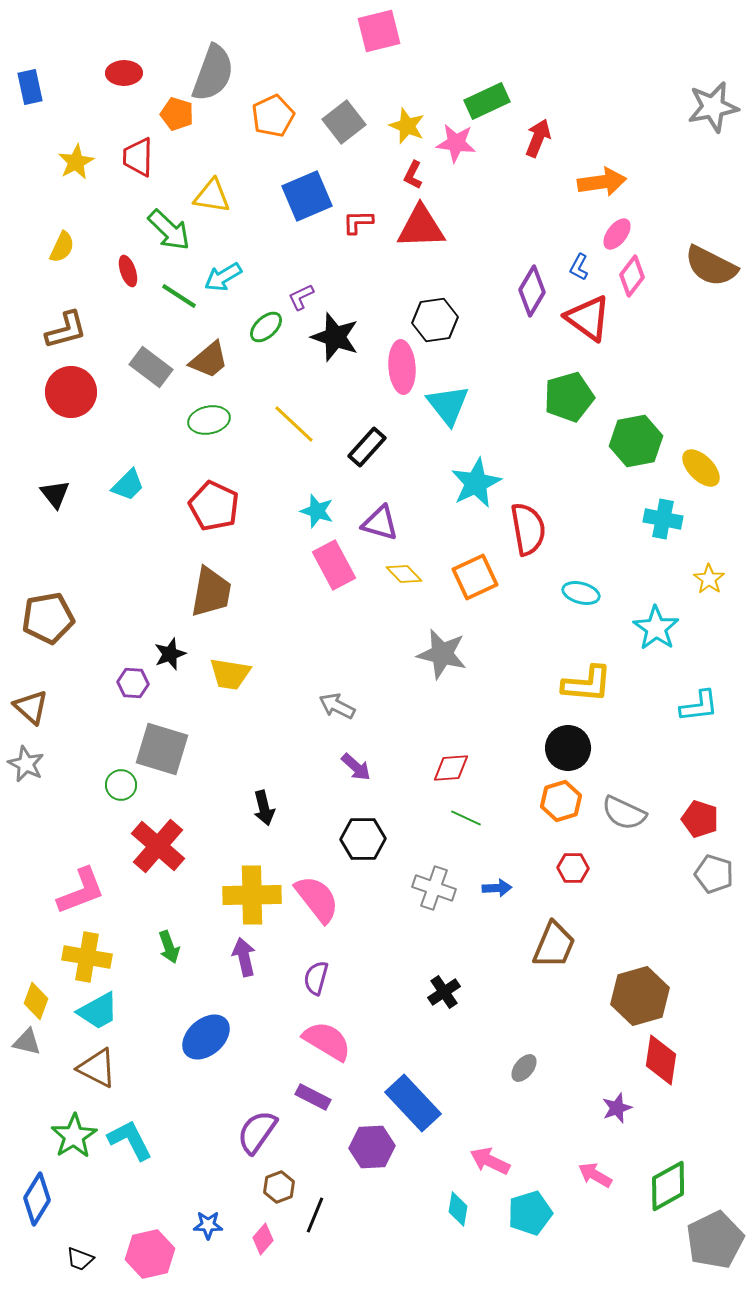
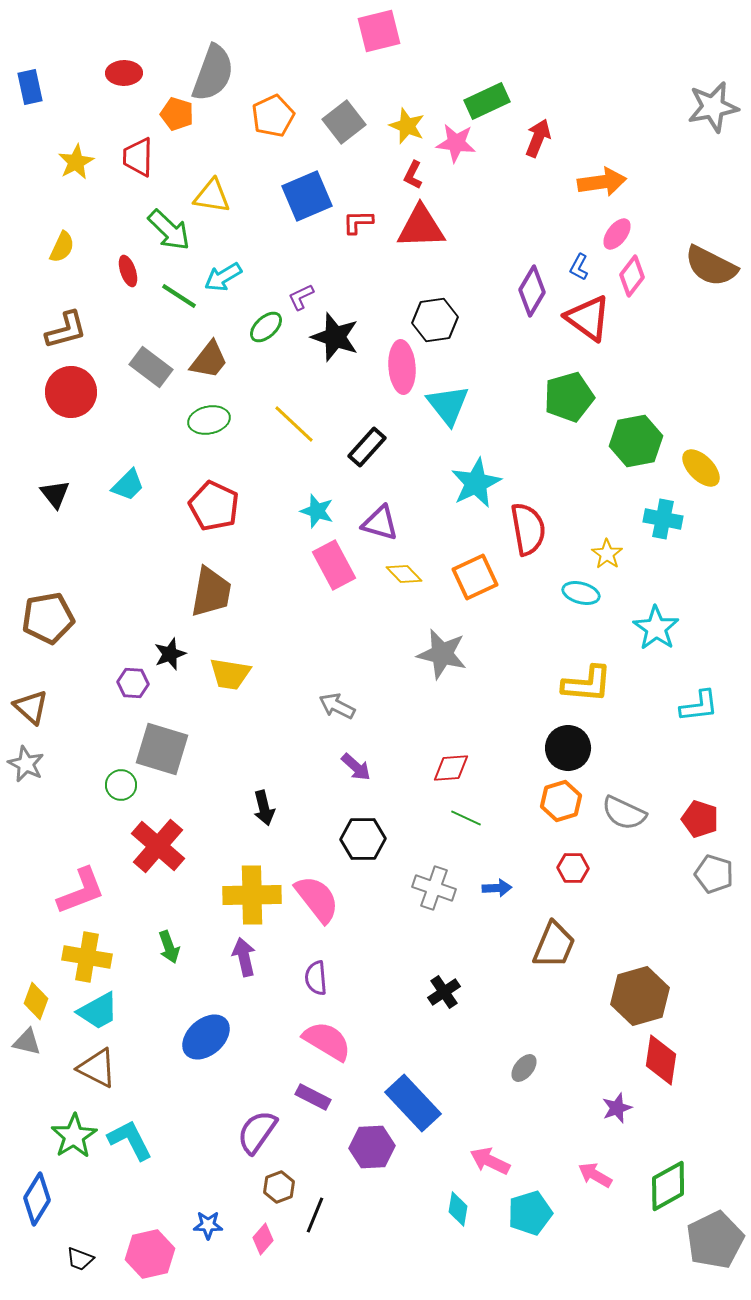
brown trapezoid at (209, 360): rotated 12 degrees counterclockwise
yellow star at (709, 579): moved 102 px left, 25 px up
purple semicircle at (316, 978): rotated 20 degrees counterclockwise
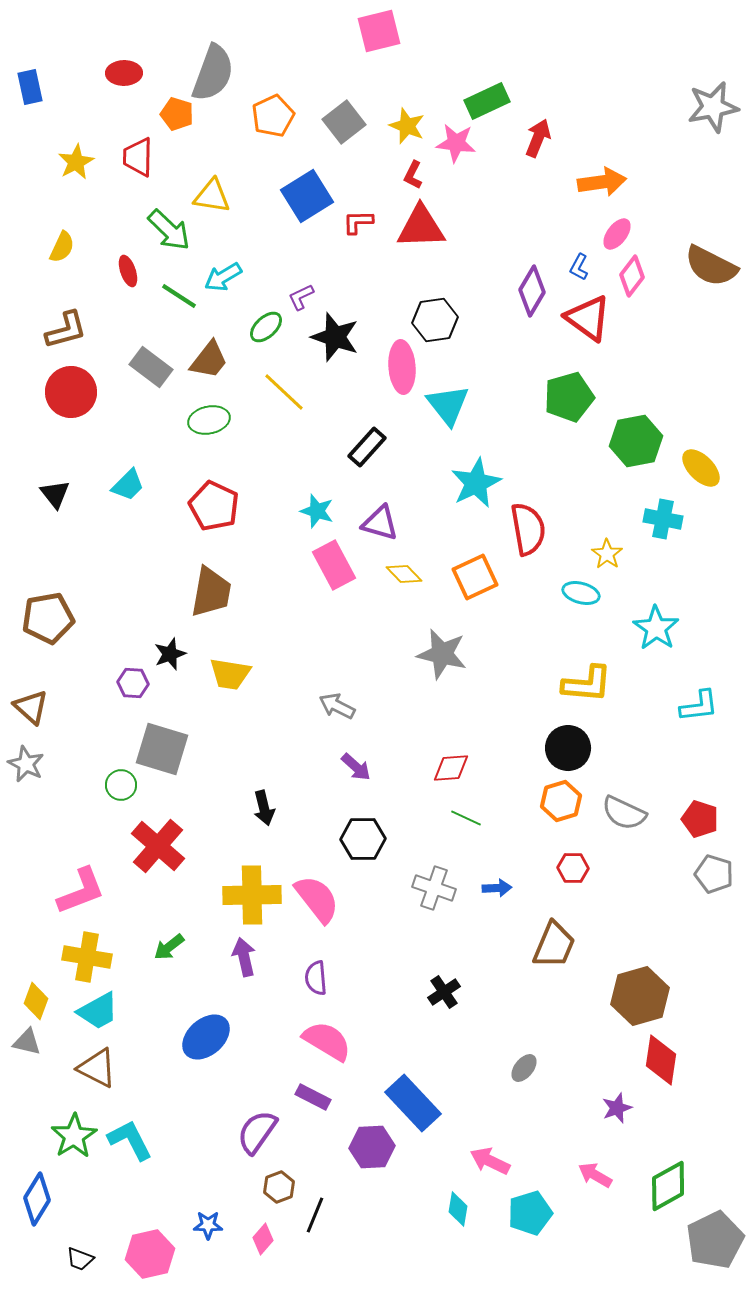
blue square at (307, 196): rotated 9 degrees counterclockwise
yellow line at (294, 424): moved 10 px left, 32 px up
green arrow at (169, 947): rotated 72 degrees clockwise
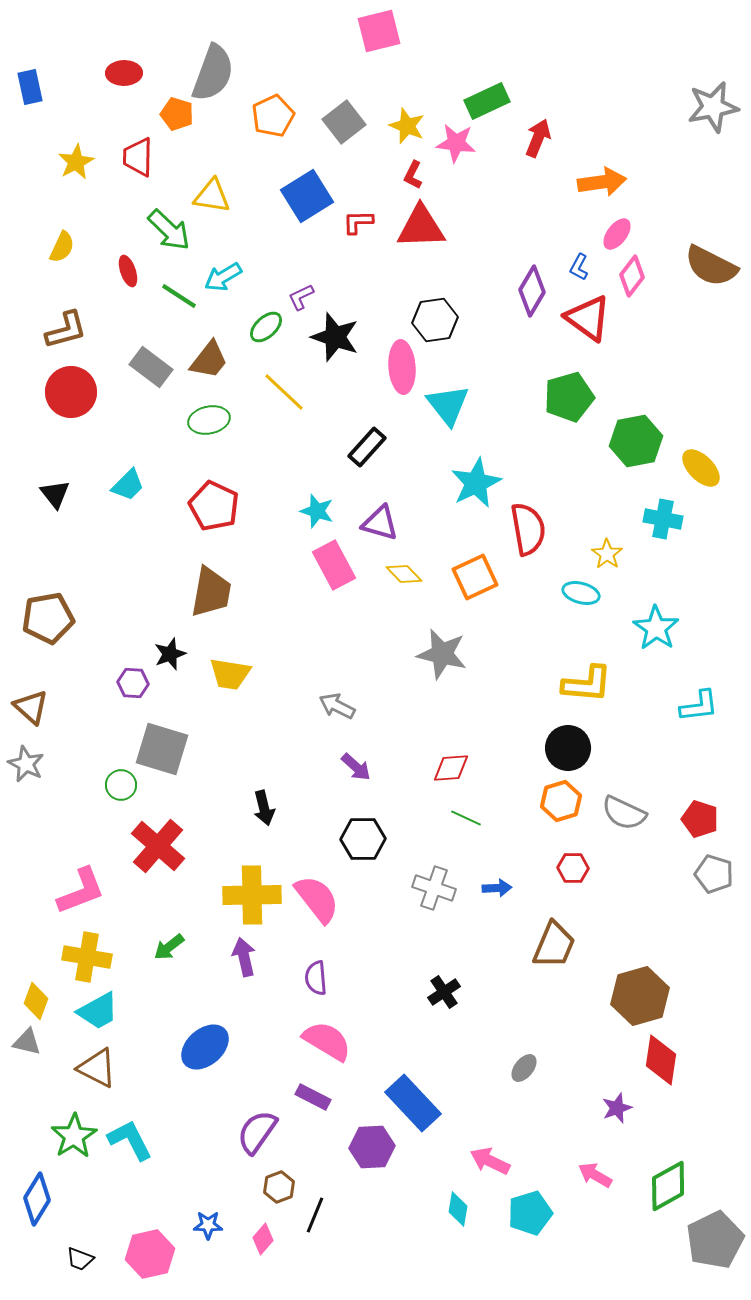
blue ellipse at (206, 1037): moved 1 px left, 10 px down
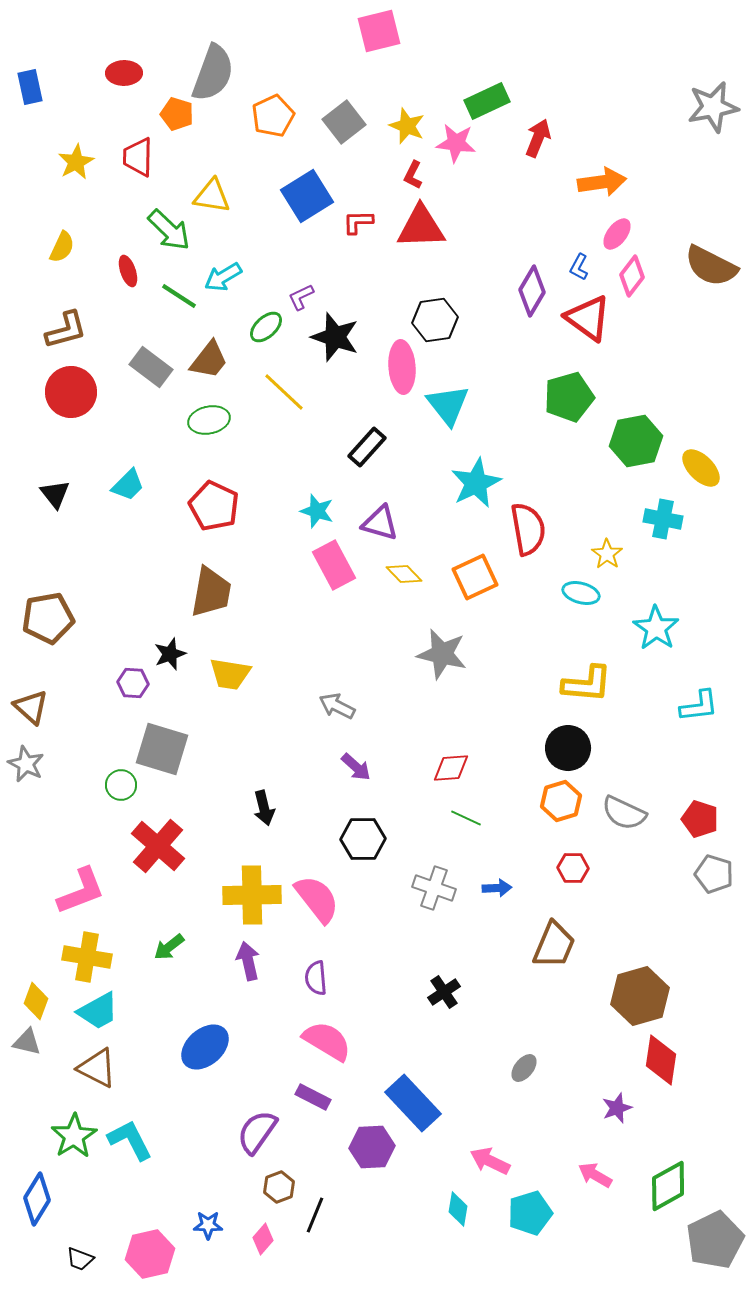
purple arrow at (244, 957): moved 4 px right, 4 px down
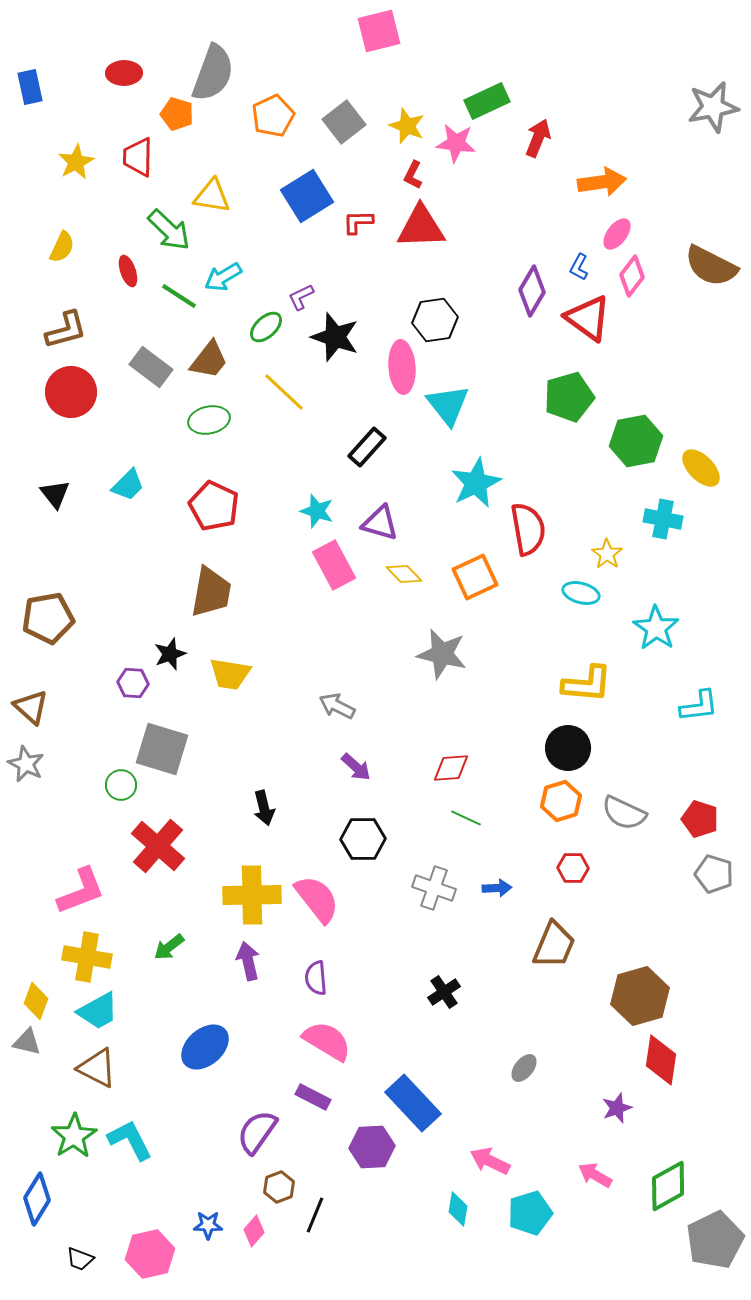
pink diamond at (263, 1239): moved 9 px left, 8 px up
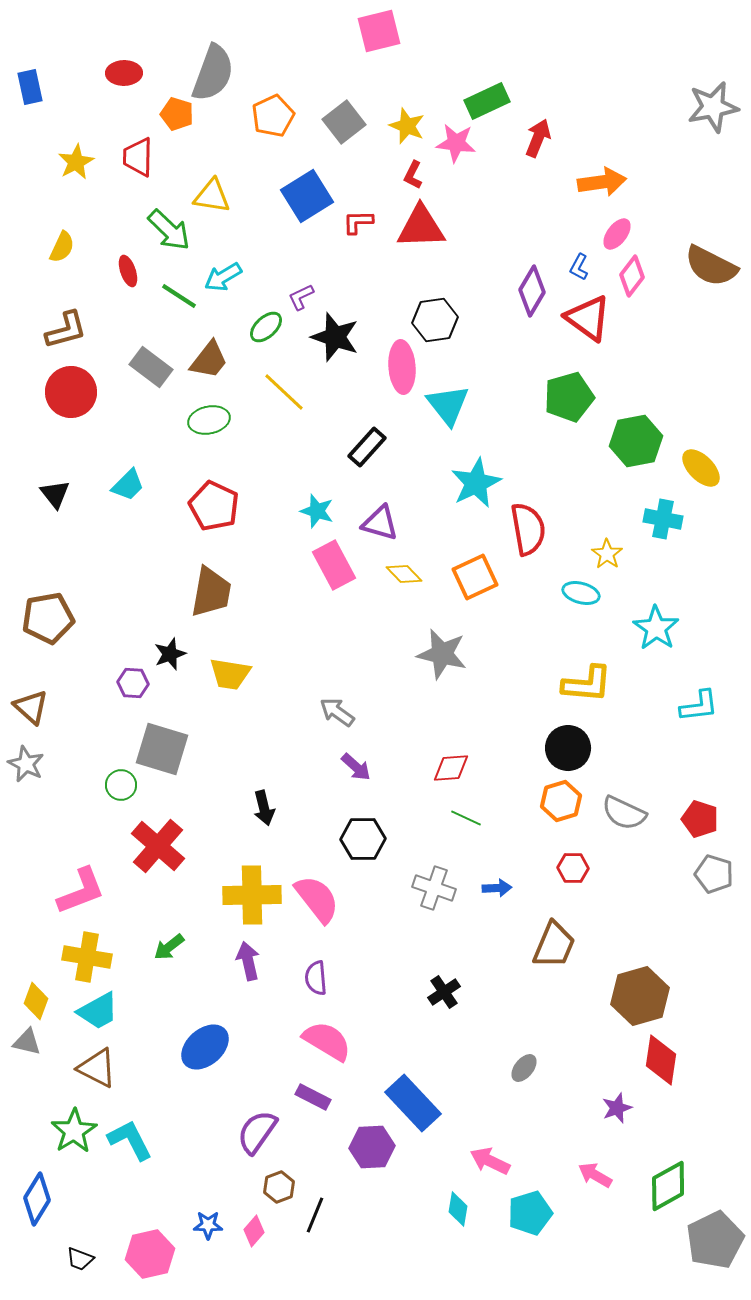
gray arrow at (337, 706): moved 6 px down; rotated 9 degrees clockwise
green star at (74, 1136): moved 5 px up
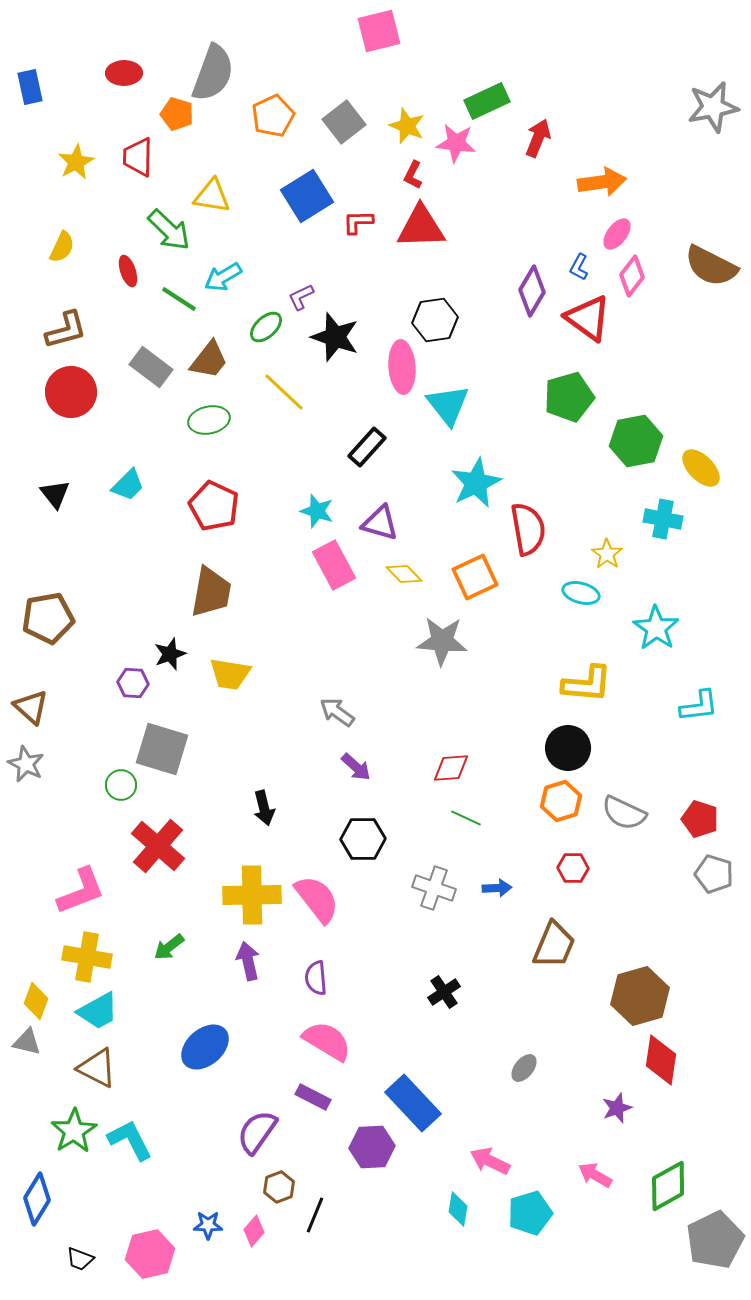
green line at (179, 296): moved 3 px down
gray star at (442, 654): moved 13 px up; rotated 9 degrees counterclockwise
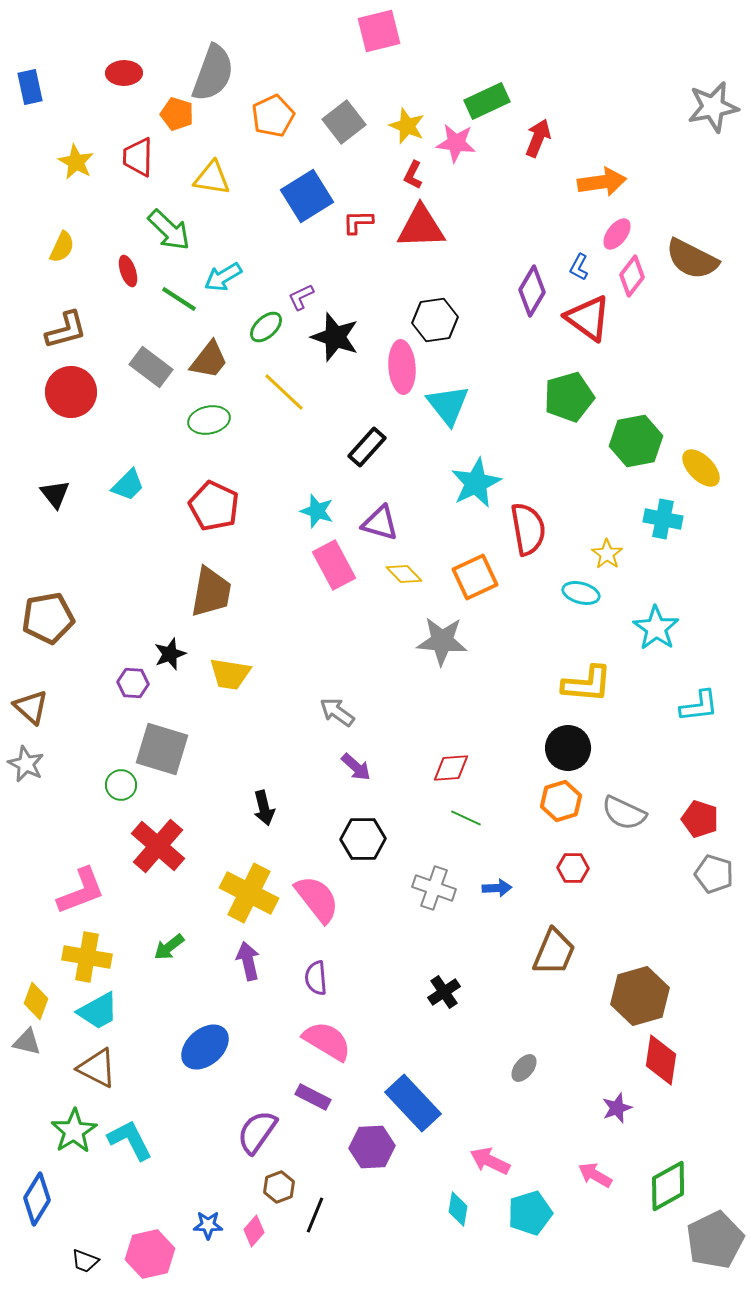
yellow star at (76, 162): rotated 15 degrees counterclockwise
yellow triangle at (212, 196): moved 18 px up
brown semicircle at (711, 266): moved 19 px left, 7 px up
yellow cross at (252, 895): moved 3 px left, 2 px up; rotated 28 degrees clockwise
brown trapezoid at (554, 945): moved 7 px down
black trapezoid at (80, 1259): moved 5 px right, 2 px down
